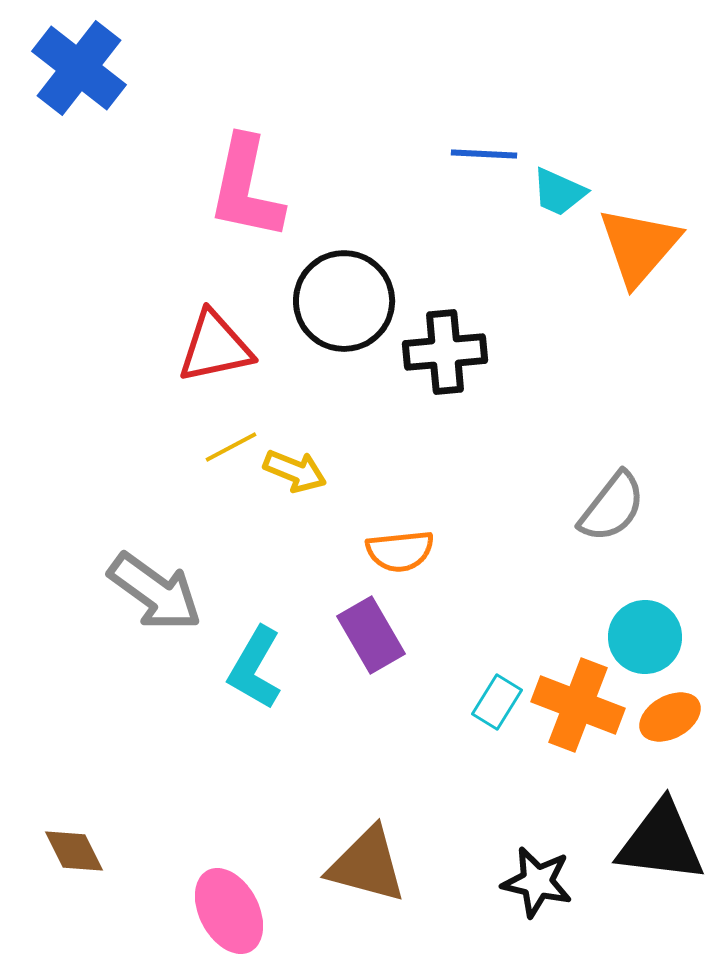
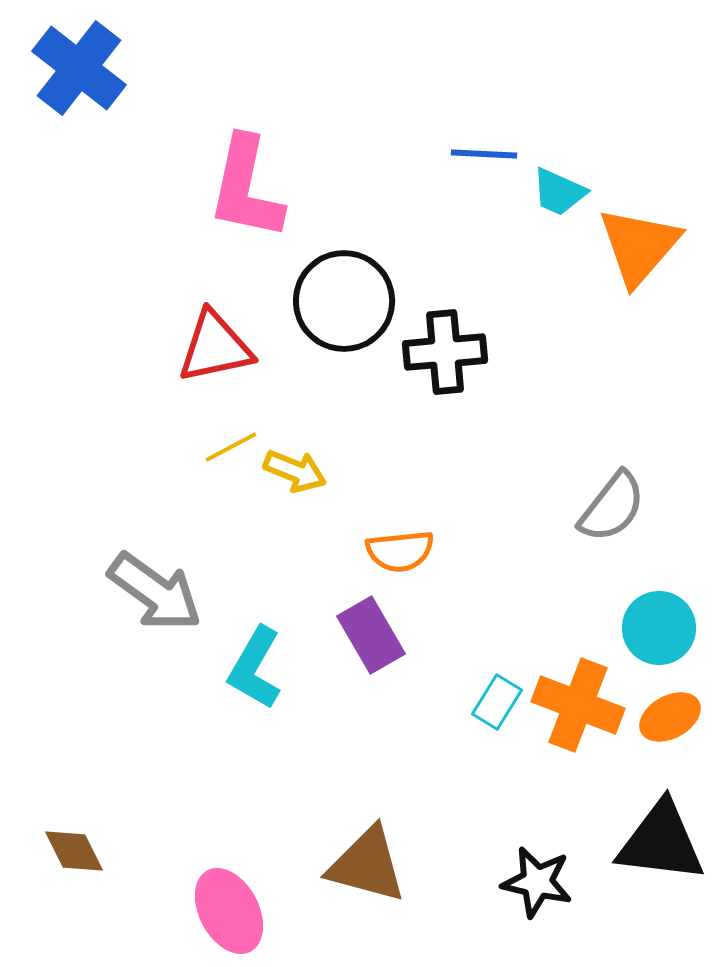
cyan circle: moved 14 px right, 9 px up
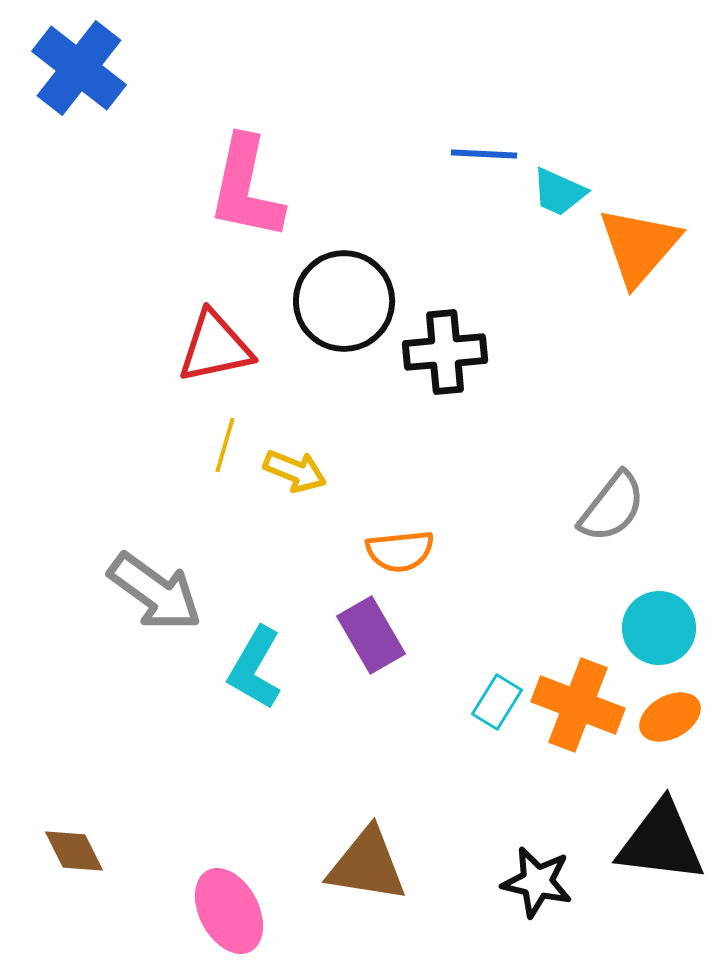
yellow line: moved 6 px left, 2 px up; rotated 46 degrees counterclockwise
brown triangle: rotated 6 degrees counterclockwise
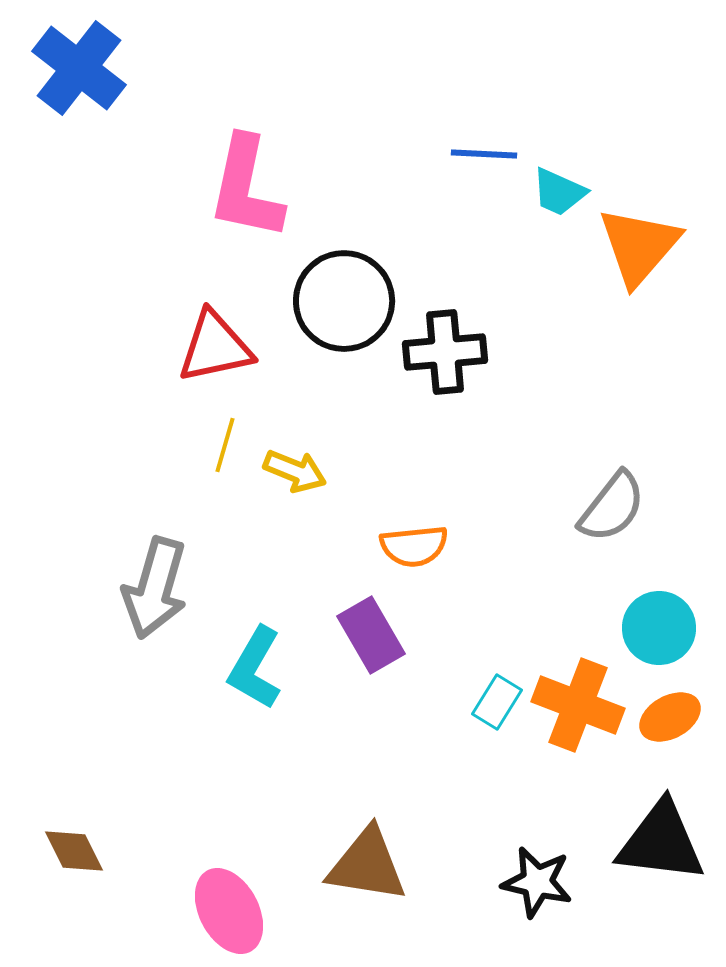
orange semicircle: moved 14 px right, 5 px up
gray arrow: moved 4 px up; rotated 70 degrees clockwise
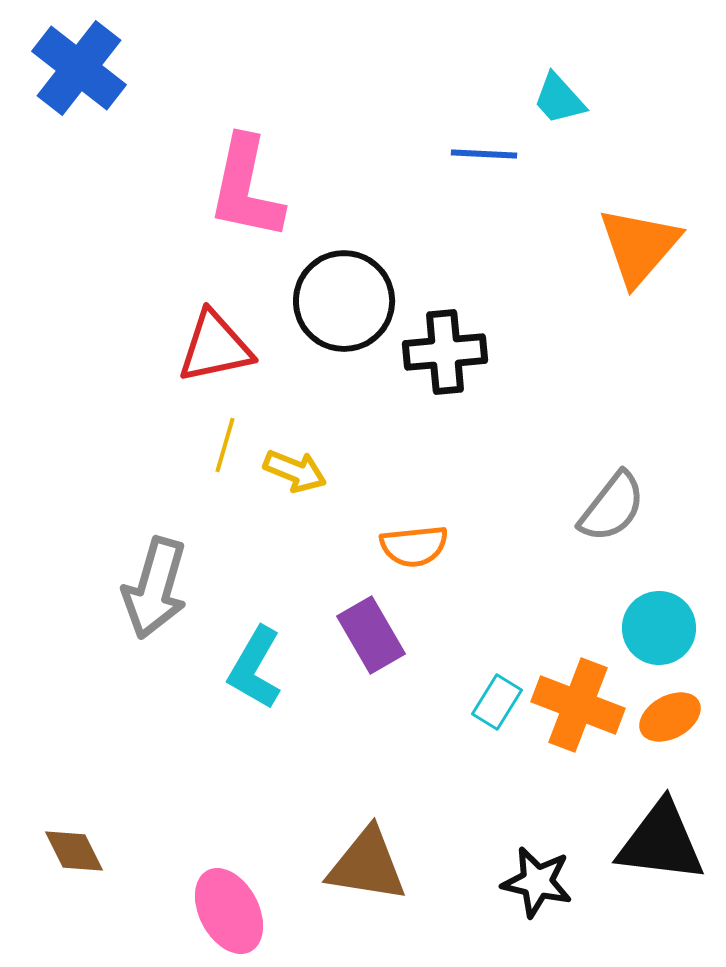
cyan trapezoid: moved 93 px up; rotated 24 degrees clockwise
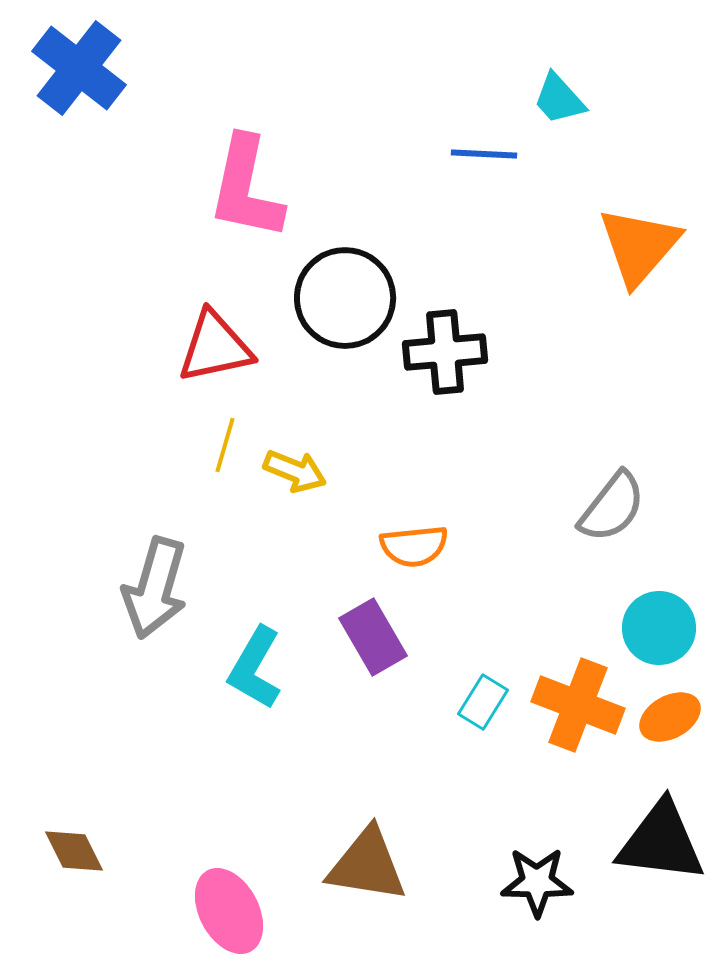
black circle: moved 1 px right, 3 px up
purple rectangle: moved 2 px right, 2 px down
cyan rectangle: moved 14 px left
black star: rotated 12 degrees counterclockwise
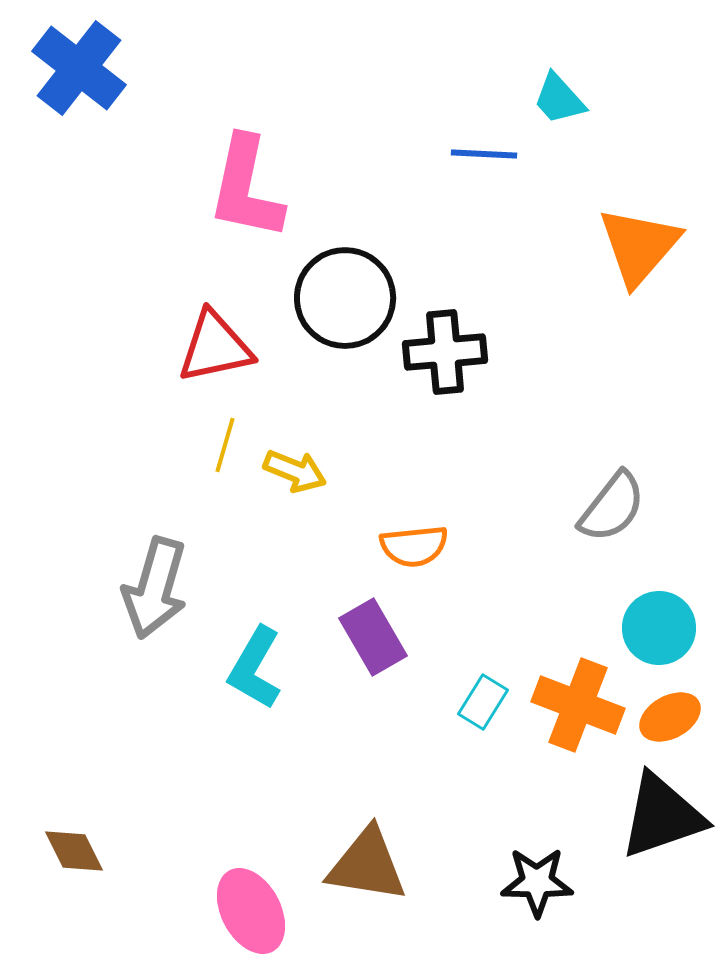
black triangle: moved 1 px right, 26 px up; rotated 26 degrees counterclockwise
pink ellipse: moved 22 px right
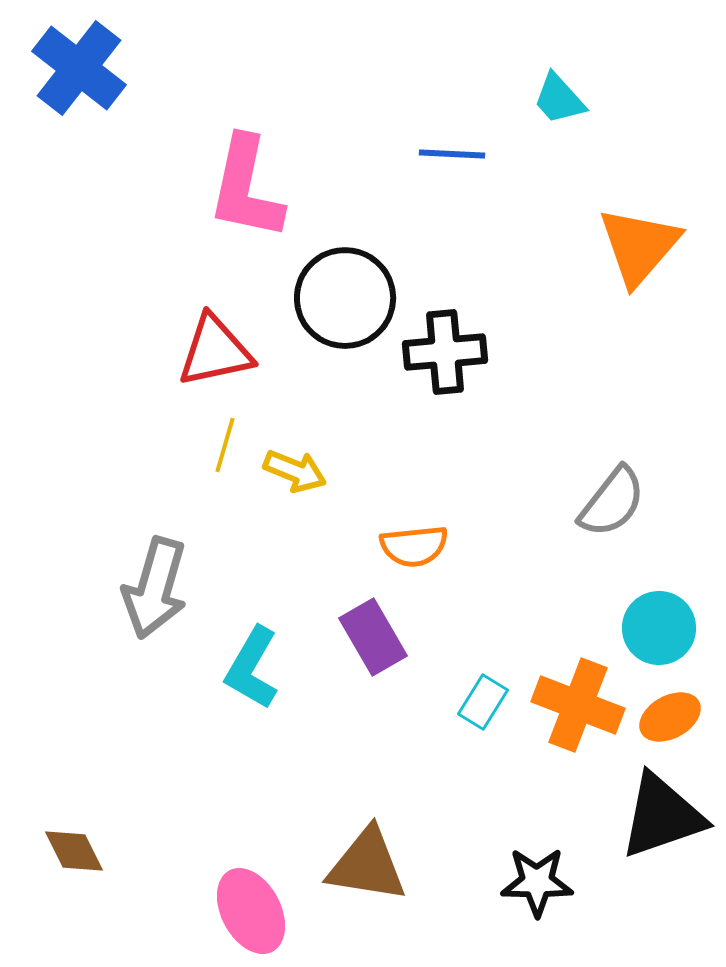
blue line: moved 32 px left
red triangle: moved 4 px down
gray semicircle: moved 5 px up
cyan L-shape: moved 3 px left
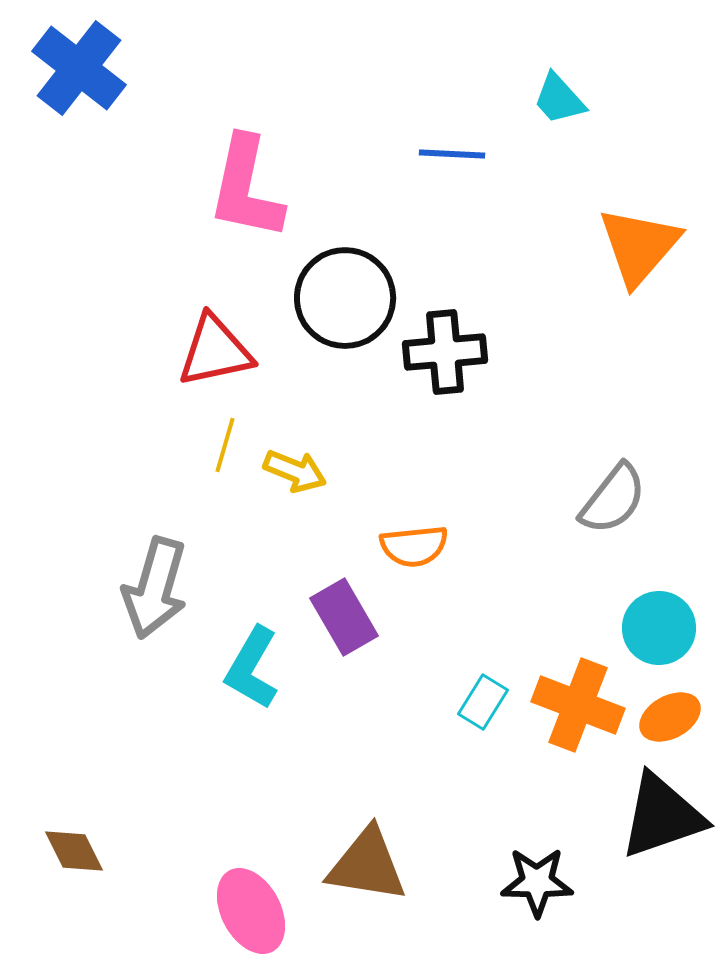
gray semicircle: moved 1 px right, 3 px up
purple rectangle: moved 29 px left, 20 px up
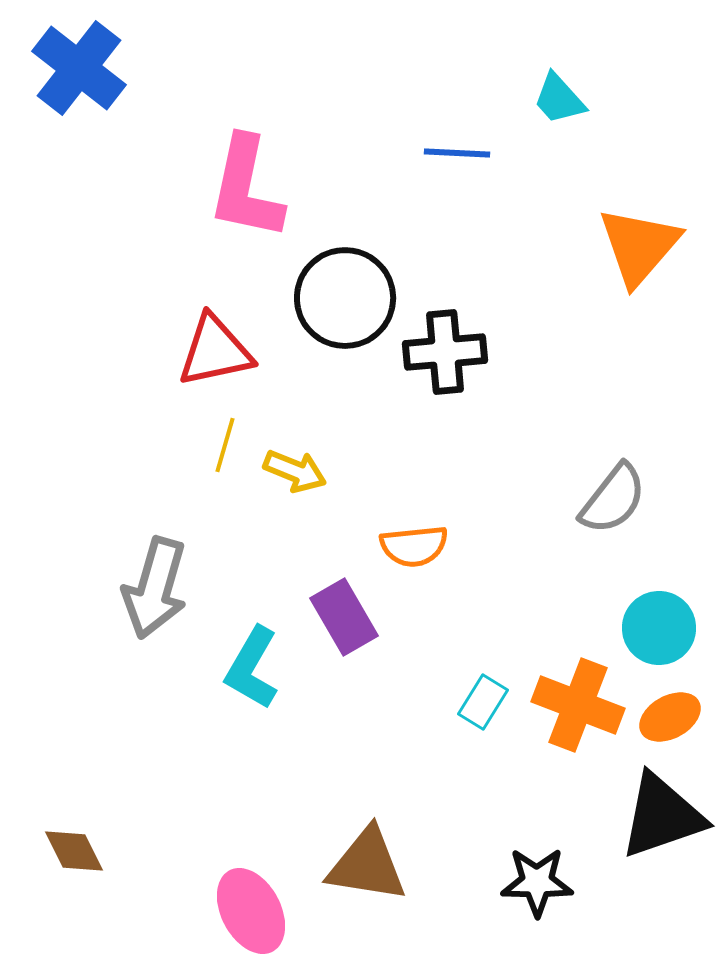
blue line: moved 5 px right, 1 px up
